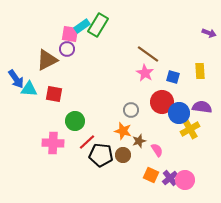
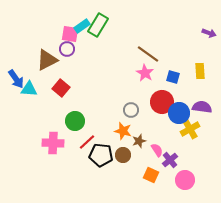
red square: moved 7 px right, 6 px up; rotated 30 degrees clockwise
purple cross: moved 18 px up
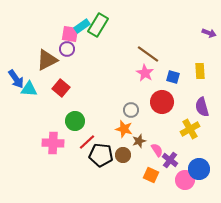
purple semicircle: rotated 114 degrees counterclockwise
blue circle: moved 20 px right, 56 px down
orange star: moved 1 px right, 2 px up
purple cross: rotated 14 degrees counterclockwise
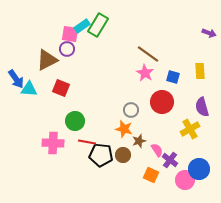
red square: rotated 18 degrees counterclockwise
red line: rotated 54 degrees clockwise
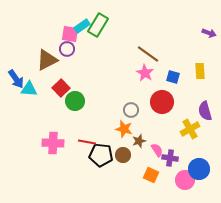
red square: rotated 24 degrees clockwise
purple semicircle: moved 3 px right, 4 px down
green circle: moved 20 px up
purple cross: moved 2 px up; rotated 28 degrees counterclockwise
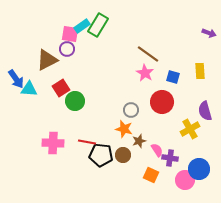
red square: rotated 12 degrees clockwise
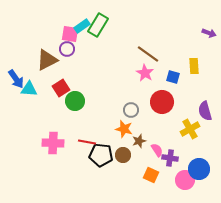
yellow rectangle: moved 6 px left, 5 px up
